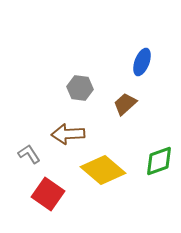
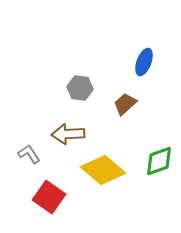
blue ellipse: moved 2 px right
red square: moved 1 px right, 3 px down
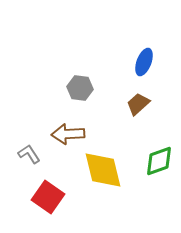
brown trapezoid: moved 13 px right
yellow diamond: rotated 36 degrees clockwise
red square: moved 1 px left
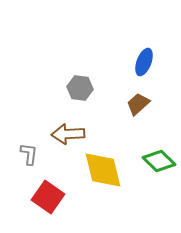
gray L-shape: rotated 40 degrees clockwise
green diamond: rotated 64 degrees clockwise
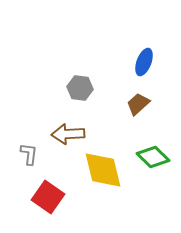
green diamond: moved 6 px left, 4 px up
